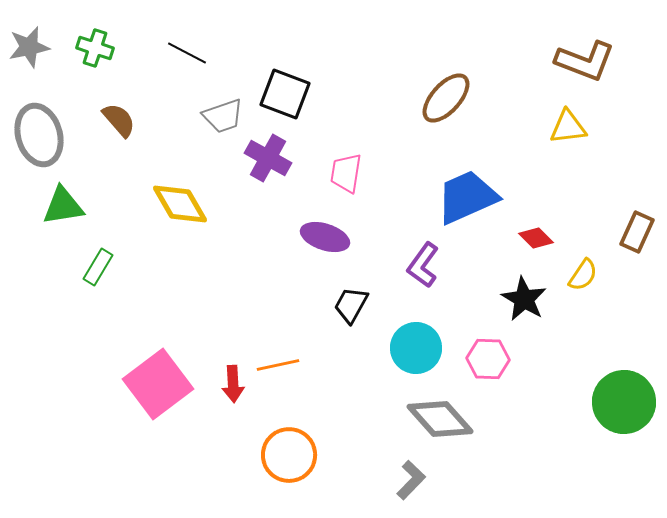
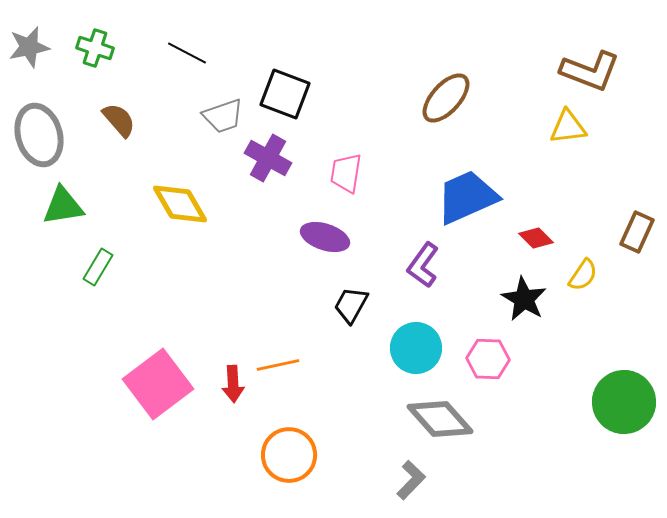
brown L-shape: moved 5 px right, 10 px down
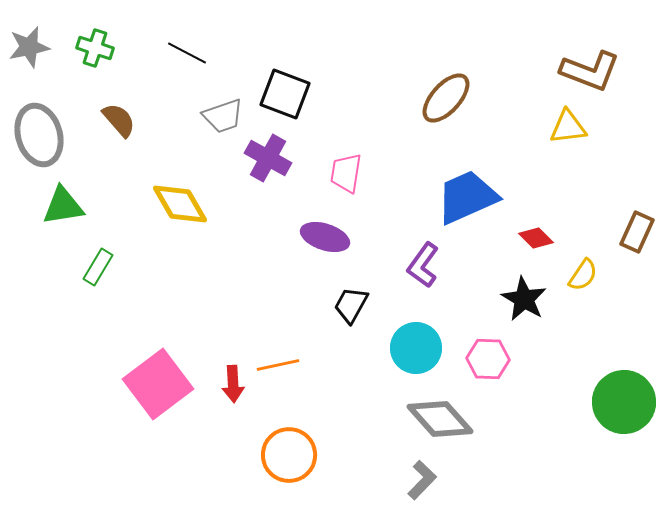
gray L-shape: moved 11 px right
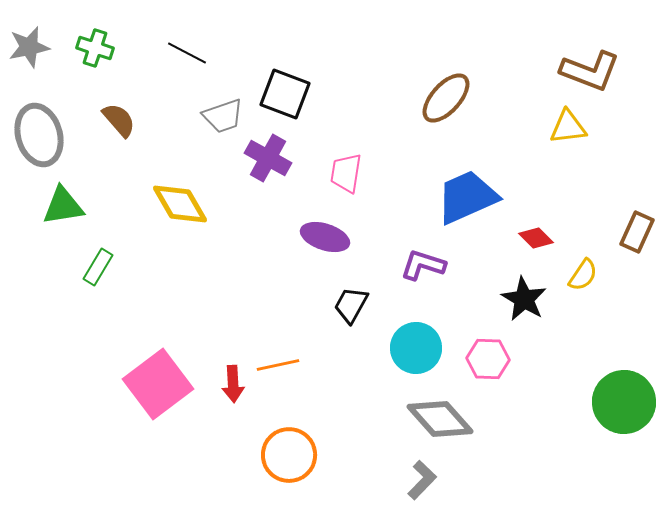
purple L-shape: rotated 72 degrees clockwise
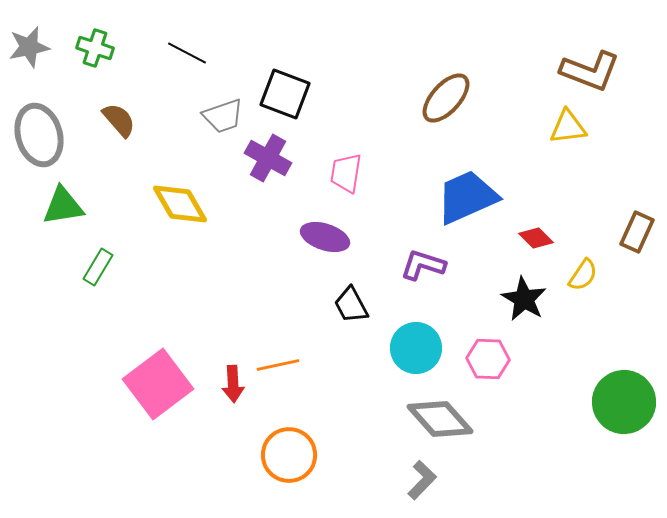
black trapezoid: rotated 57 degrees counterclockwise
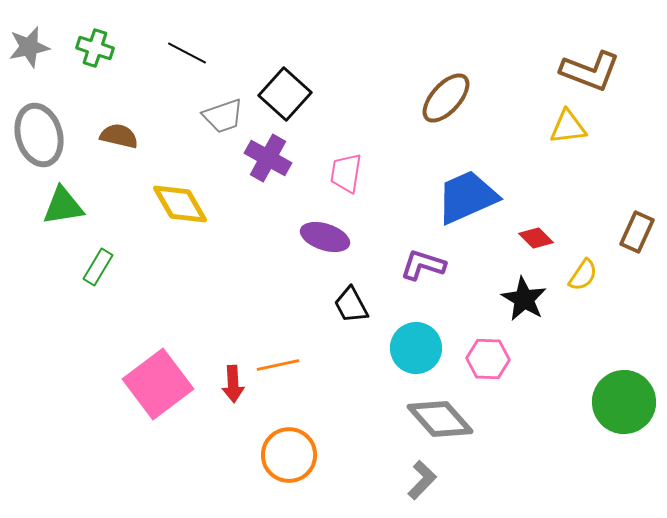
black square: rotated 21 degrees clockwise
brown semicircle: moved 16 px down; rotated 36 degrees counterclockwise
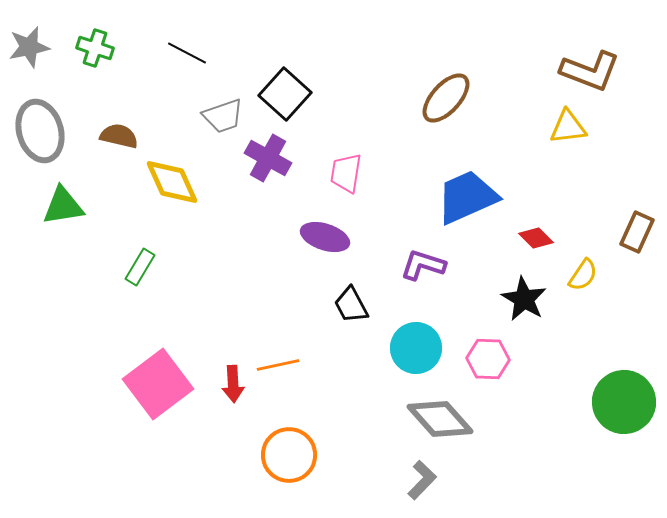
gray ellipse: moved 1 px right, 4 px up
yellow diamond: moved 8 px left, 22 px up; rotated 6 degrees clockwise
green rectangle: moved 42 px right
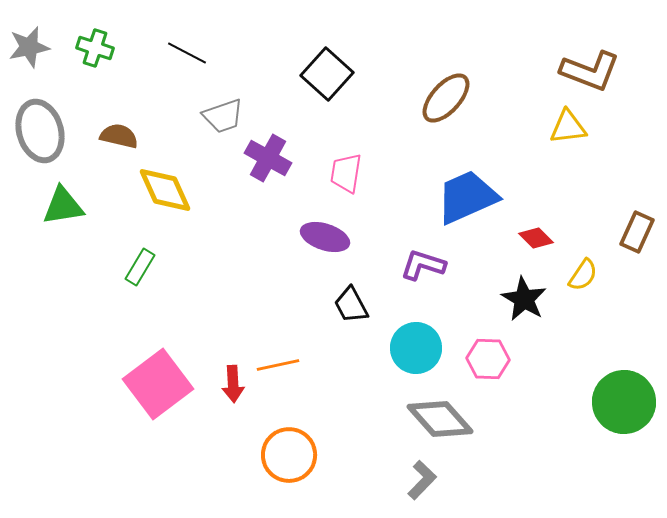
black square: moved 42 px right, 20 px up
yellow diamond: moved 7 px left, 8 px down
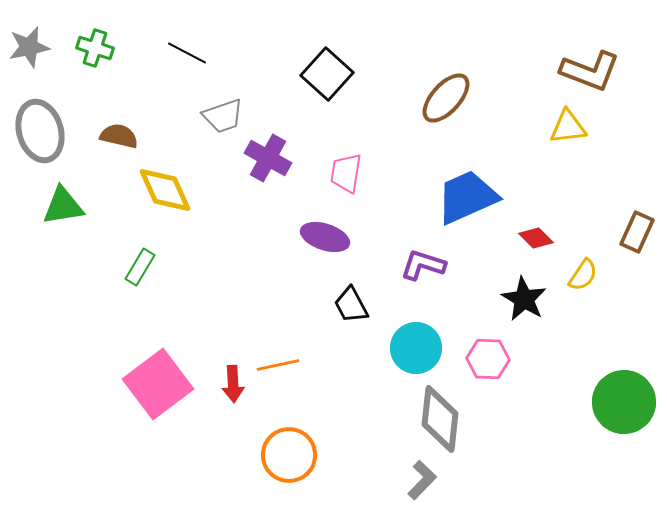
gray diamond: rotated 48 degrees clockwise
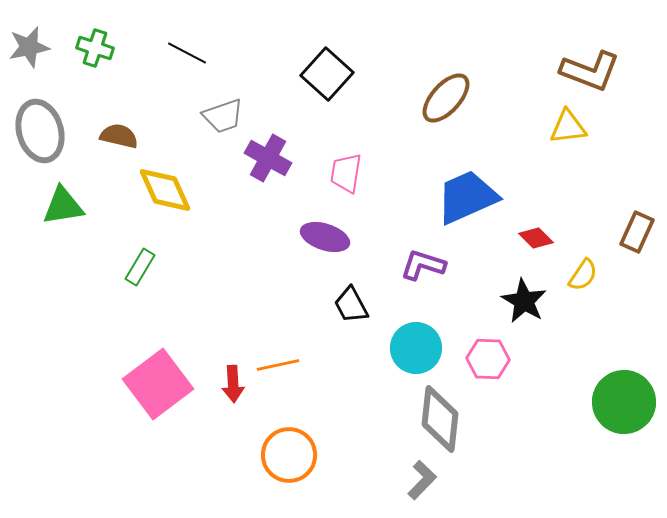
black star: moved 2 px down
